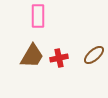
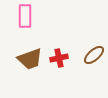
pink rectangle: moved 13 px left
brown trapezoid: moved 2 px left, 3 px down; rotated 40 degrees clockwise
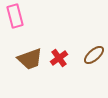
pink rectangle: moved 10 px left; rotated 15 degrees counterclockwise
red cross: rotated 24 degrees counterclockwise
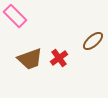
pink rectangle: rotated 30 degrees counterclockwise
brown ellipse: moved 1 px left, 14 px up
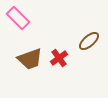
pink rectangle: moved 3 px right, 2 px down
brown ellipse: moved 4 px left
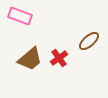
pink rectangle: moved 2 px right, 2 px up; rotated 25 degrees counterclockwise
brown trapezoid: rotated 20 degrees counterclockwise
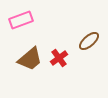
pink rectangle: moved 1 px right, 4 px down; rotated 40 degrees counterclockwise
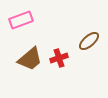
red cross: rotated 18 degrees clockwise
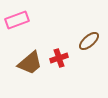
pink rectangle: moved 4 px left
brown trapezoid: moved 4 px down
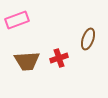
brown ellipse: moved 1 px left, 2 px up; rotated 30 degrees counterclockwise
brown trapezoid: moved 3 px left, 2 px up; rotated 36 degrees clockwise
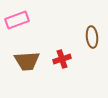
brown ellipse: moved 4 px right, 2 px up; rotated 25 degrees counterclockwise
red cross: moved 3 px right, 1 px down
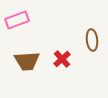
brown ellipse: moved 3 px down
red cross: rotated 24 degrees counterclockwise
